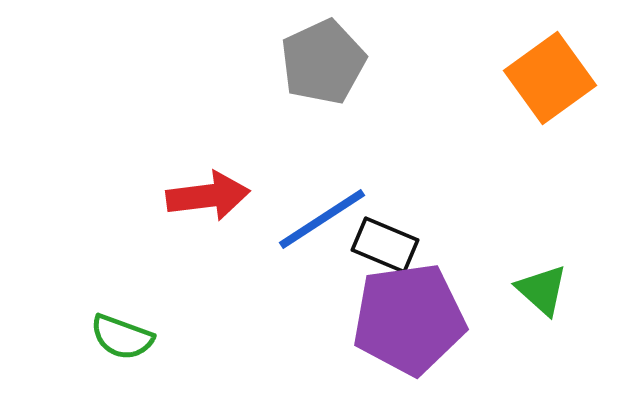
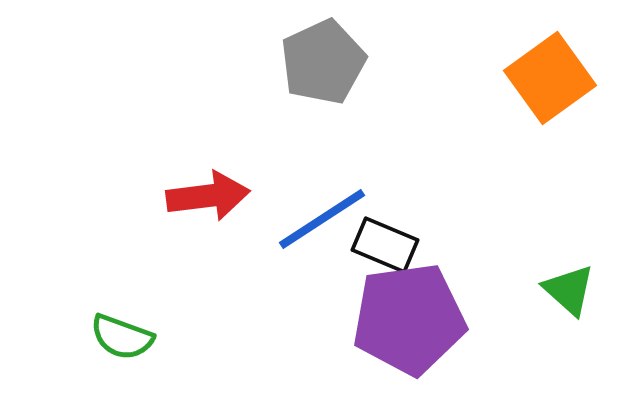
green triangle: moved 27 px right
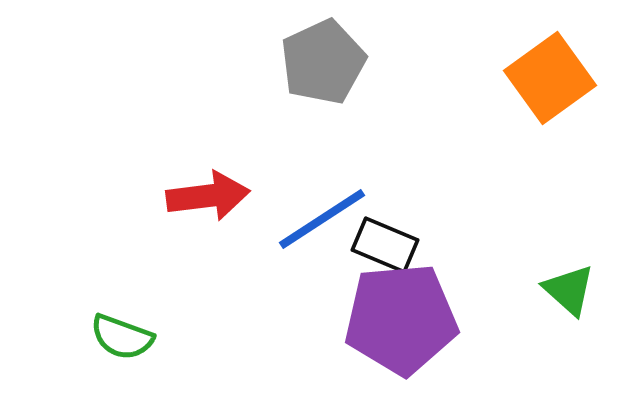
purple pentagon: moved 8 px left; rotated 3 degrees clockwise
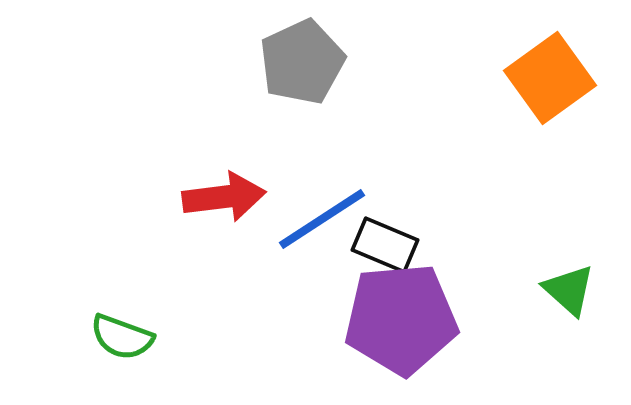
gray pentagon: moved 21 px left
red arrow: moved 16 px right, 1 px down
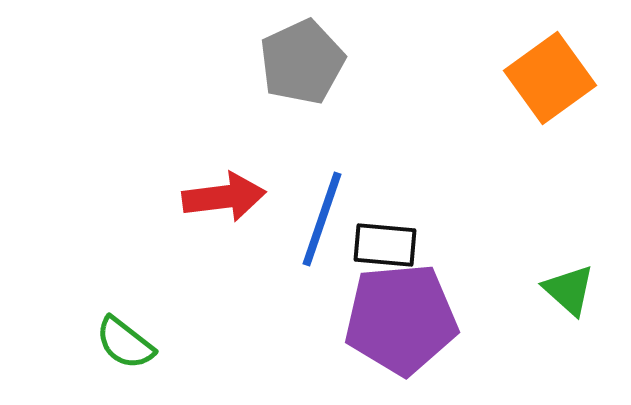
blue line: rotated 38 degrees counterclockwise
black rectangle: rotated 18 degrees counterclockwise
green semicircle: moved 3 px right, 6 px down; rotated 18 degrees clockwise
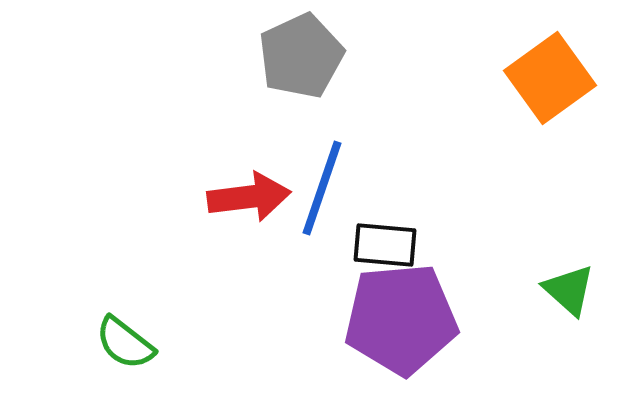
gray pentagon: moved 1 px left, 6 px up
red arrow: moved 25 px right
blue line: moved 31 px up
